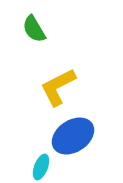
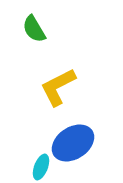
blue ellipse: moved 7 px down
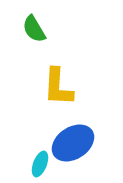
yellow L-shape: rotated 60 degrees counterclockwise
cyan ellipse: moved 1 px left, 3 px up
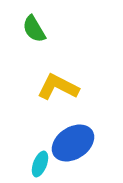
yellow L-shape: rotated 114 degrees clockwise
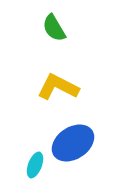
green semicircle: moved 20 px right, 1 px up
cyan ellipse: moved 5 px left, 1 px down
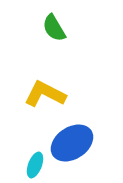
yellow L-shape: moved 13 px left, 7 px down
blue ellipse: moved 1 px left
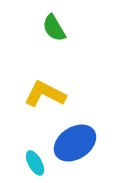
blue ellipse: moved 3 px right
cyan ellipse: moved 2 px up; rotated 50 degrees counterclockwise
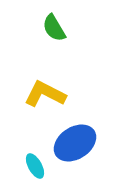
cyan ellipse: moved 3 px down
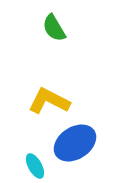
yellow L-shape: moved 4 px right, 7 px down
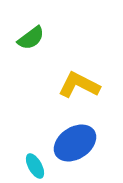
green semicircle: moved 23 px left, 10 px down; rotated 96 degrees counterclockwise
yellow L-shape: moved 30 px right, 16 px up
